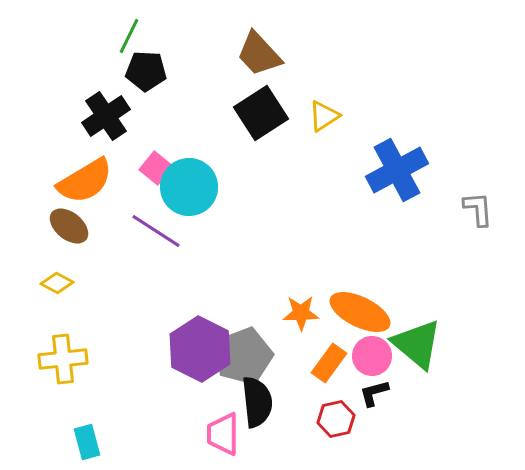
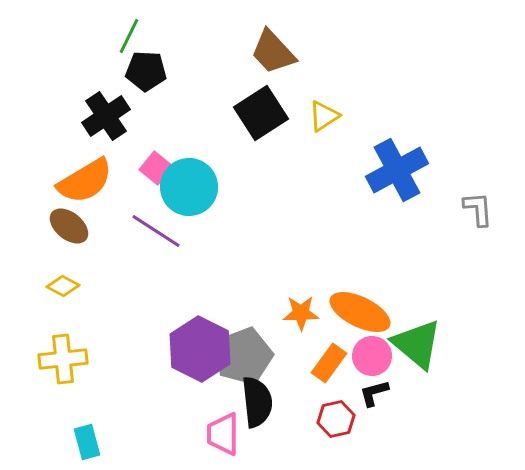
brown trapezoid: moved 14 px right, 2 px up
yellow diamond: moved 6 px right, 3 px down
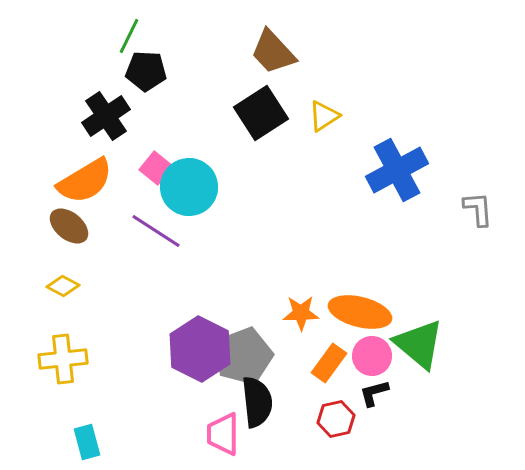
orange ellipse: rotated 12 degrees counterclockwise
green triangle: moved 2 px right
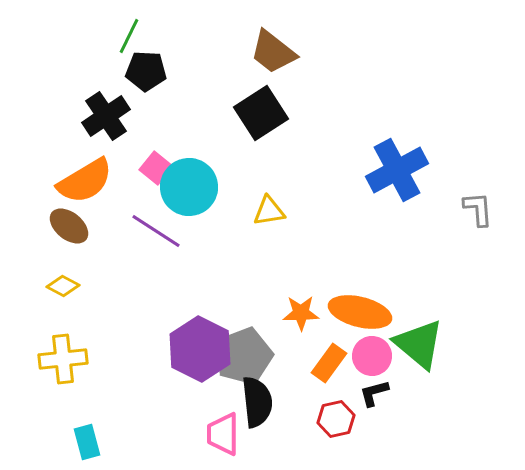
brown trapezoid: rotated 9 degrees counterclockwise
yellow triangle: moved 55 px left, 95 px down; rotated 24 degrees clockwise
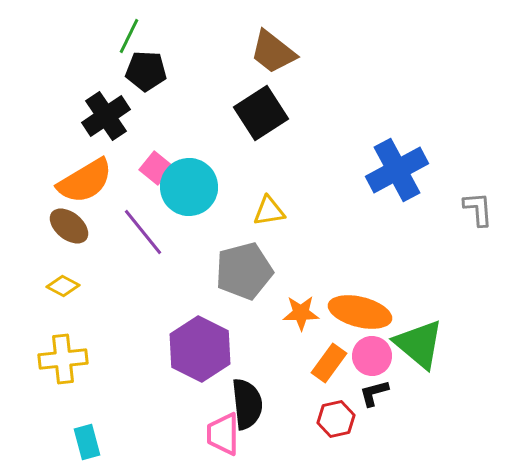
purple line: moved 13 px left, 1 px down; rotated 18 degrees clockwise
gray pentagon: moved 85 px up; rotated 6 degrees clockwise
black semicircle: moved 10 px left, 2 px down
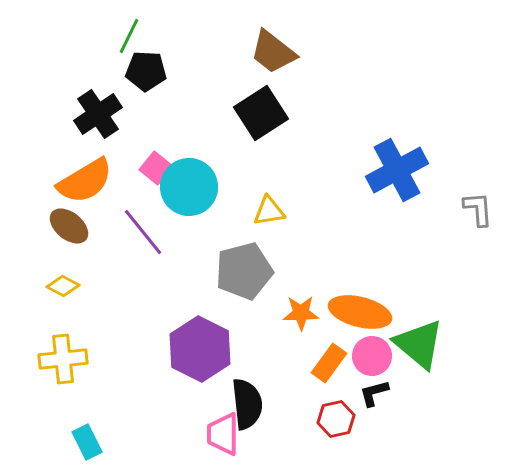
black cross: moved 8 px left, 2 px up
cyan rectangle: rotated 12 degrees counterclockwise
